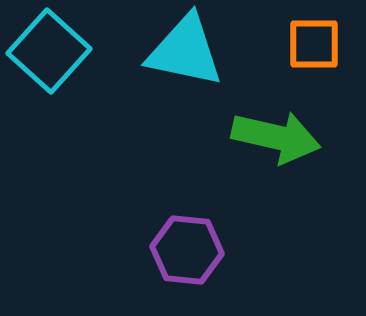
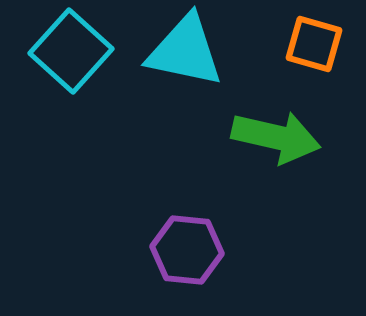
orange square: rotated 16 degrees clockwise
cyan square: moved 22 px right
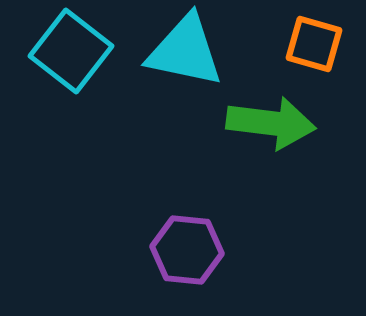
cyan square: rotated 4 degrees counterclockwise
green arrow: moved 5 px left, 14 px up; rotated 6 degrees counterclockwise
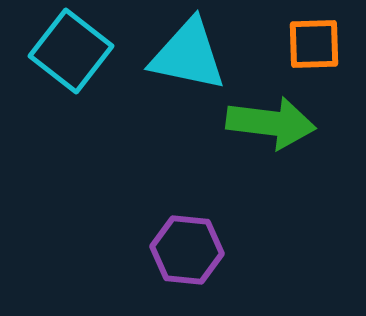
orange square: rotated 18 degrees counterclockwise
cyan triangle: moved 3 px right, 4 px down
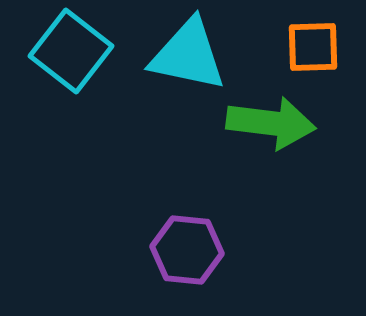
orange square: moved 1 px left, 3 px down
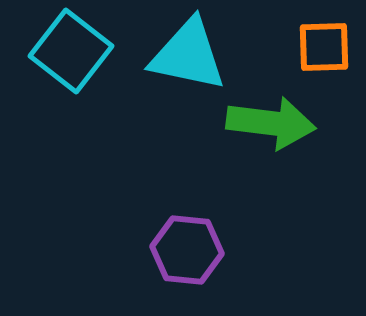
orange square: moved 11 px right
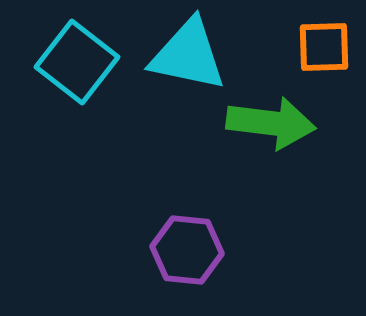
cyan square: moved 6 px right, 11 px down
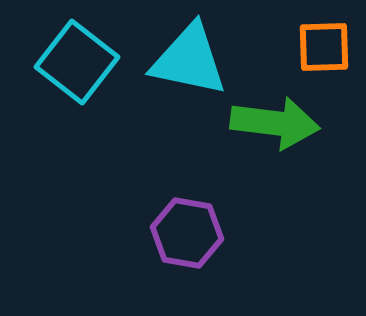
cyan triangle: moved 1 px right, 5 px down
green arrow: moved 4 px right
purple hexagon: moved 17 px up; rotated 4 degrees clockwise
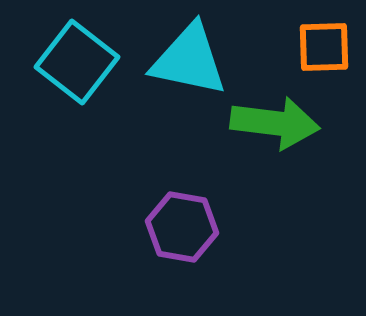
purple hexagon: moved 5 px left, 6 px up
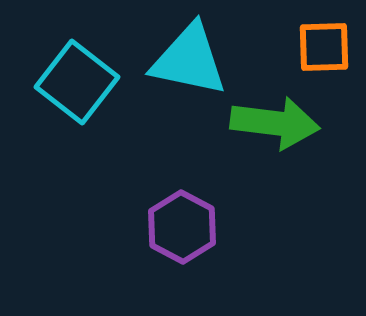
cyan square: moved 20 px down
purple hexagon: rotated 18 degrees clockwise
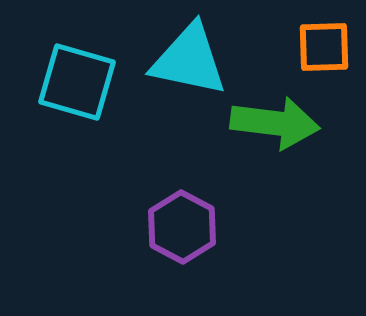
cyan square: rotated 22 degrees counterclockwise
